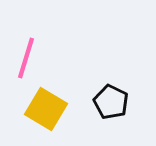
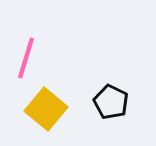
yellow square: rotated 9 degrees clockwise
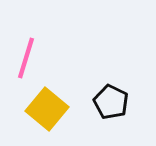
yellow square: moved 1 px right
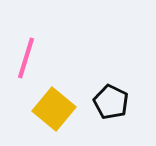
yellow square: moved 7 px right
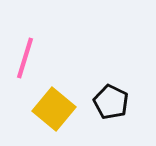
pink line: moved 1 px left
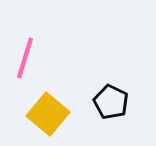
yellow square: moved 6 px left, 5 px down
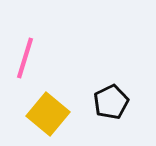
black pentagon: rotated 20 degrees clockwise
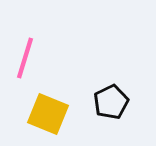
yellow square: rotated 18 degrees counterclockwise
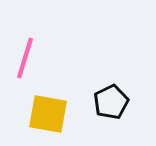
yellow square: rotated 12 degrees counterclockwise
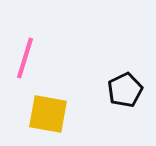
black pentagon: moved 14 px right, 12 px up
